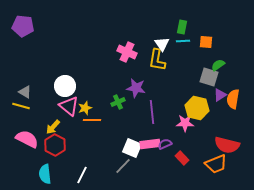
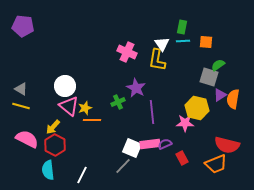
purple star: rotated 18 degrees clockwise
gray triangle: moved 4 px left, 3 px up
red rectangle: rotated 16 degrees clockwise
cyan semicircle: moved 3 px right, 4 px up
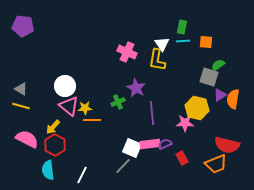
yellow star: rotated 16 degrees clockwise
purple line: moved 1 px down
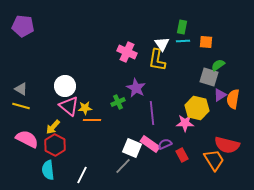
pink rectangle: rotated 42 degrees clockwise
red rectangle: moved 3 px up
orange trapezoid: moved 2 px left, 4 px up; rotated 100 degrees counterclockwise
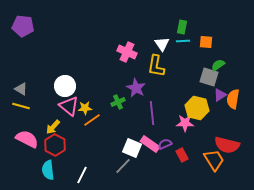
yellow L-shape: moved 1 px left, 6 px down
orange line: rotated 36 degrees counterclockwise
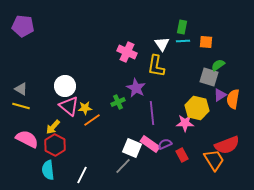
red semicircle: rotated 35 degrees counterclockwise
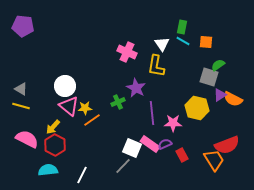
cyan line: rotated 32 degrees clockwise
orange semicircle: rotated 72 degrees counterclockwise
pink star: moved 12 px left
cyan semicircle: rotated 90 degrees clockwise
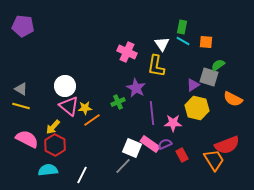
purple triangle: moved 27 px left, 10 px up
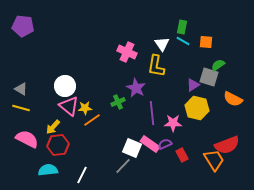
yellow line: moved 2 px down
red hexagon: moved 3 px right; rotated 25 degrees clockwise
